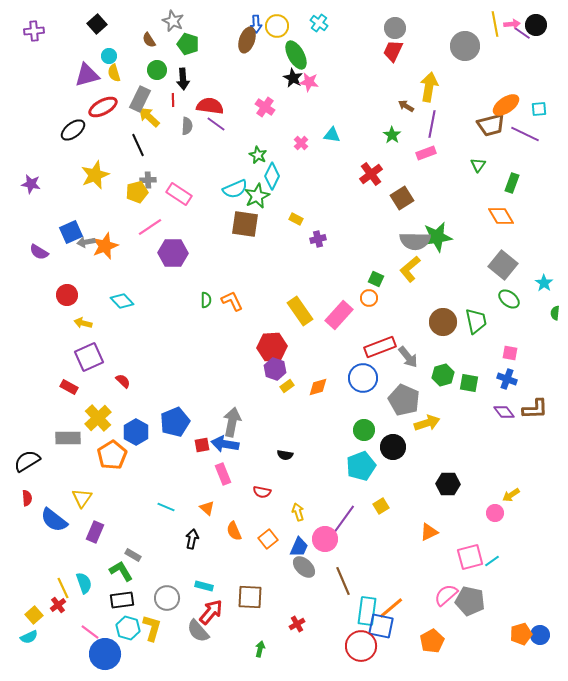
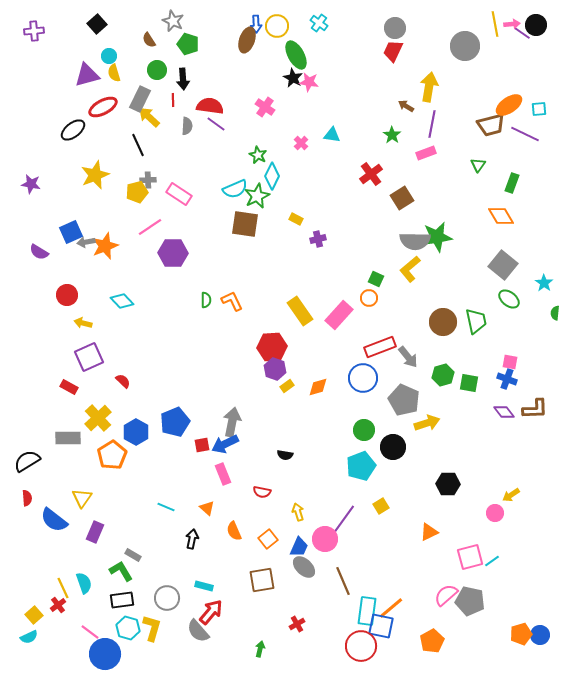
orange ellipse at (506, 105): moved 3 px right
pink square at (510, 353): moved 9 px down
blue arrow at (225, 444): rotated 36 degrees counterclockwise
brown square at (250, 597): moved 12 px right, 17 px up; rotated 12 degrees counterclockwise
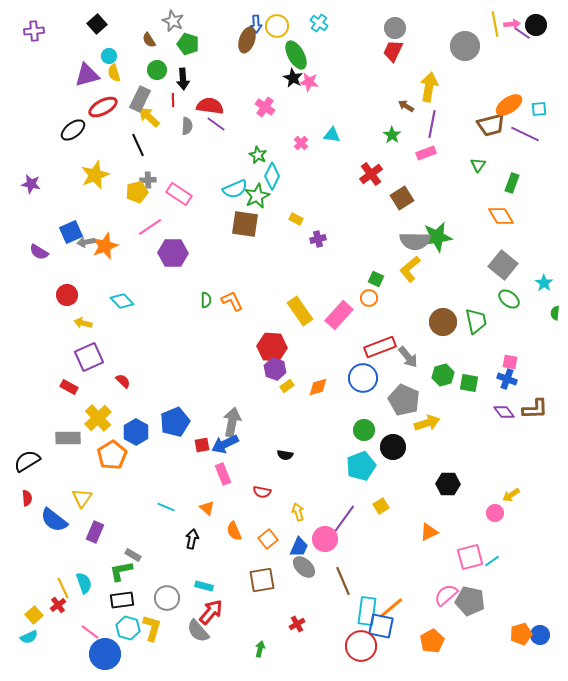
red hexagon at (272, 347): rotated 8 degrees clockwise
green L-shape at (121, 571): rotated 70 degrees counterclockwise
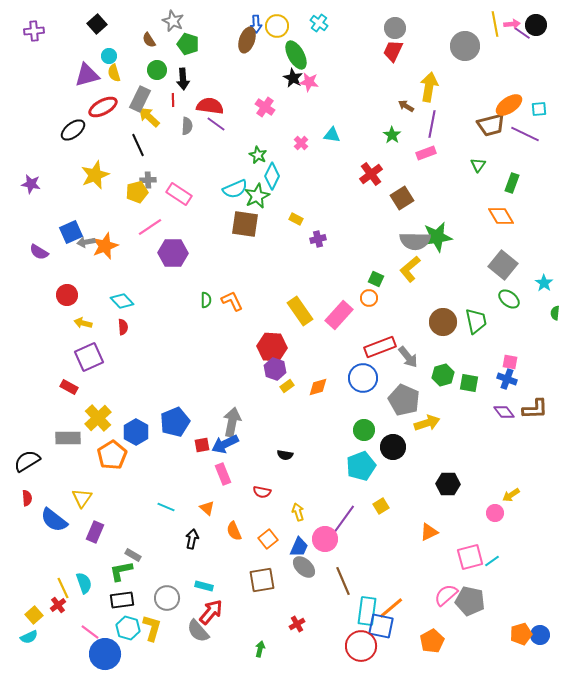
red semicircle at (123, 381): moved 54 px up; rotated 42 degrees clockwise
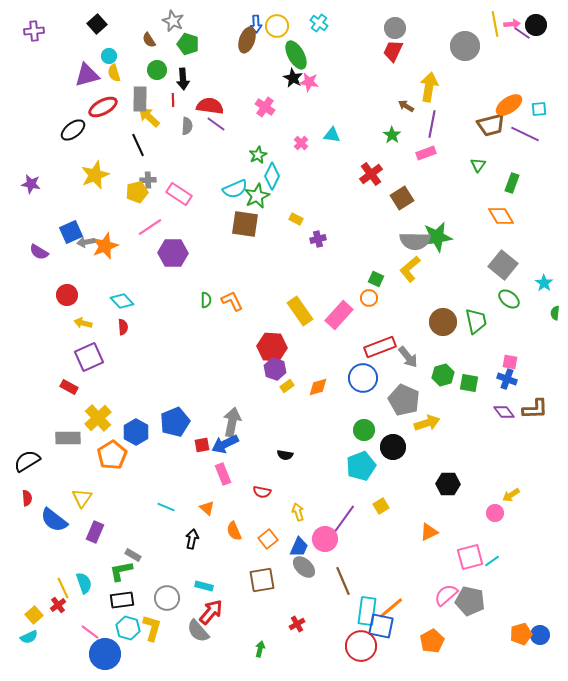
gray rectangle at (140, 99): rotated 25 degrees counterclockwise
green star at (258, 155): rotated 18 degrees clockwise
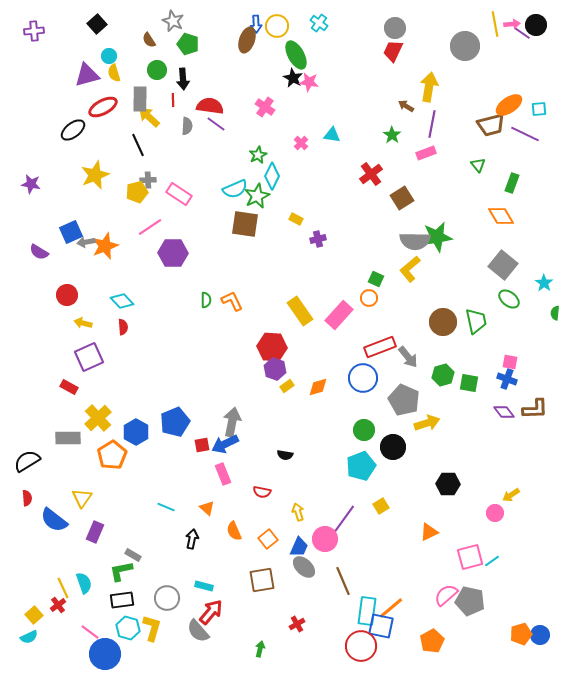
green triangle at (478, 165): rotated 14 degrees counterclockwise
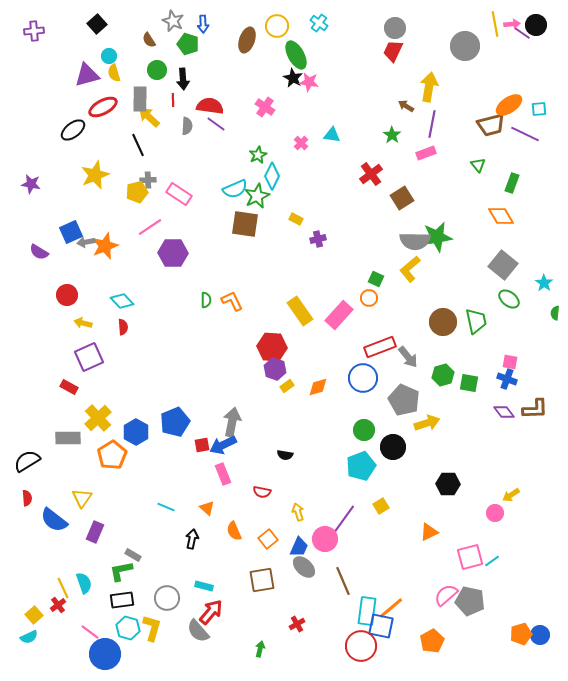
blue arrow at (256, 24): moved 53 px left
blue arrow at (225, 444): moved 2 px left, 1 px down
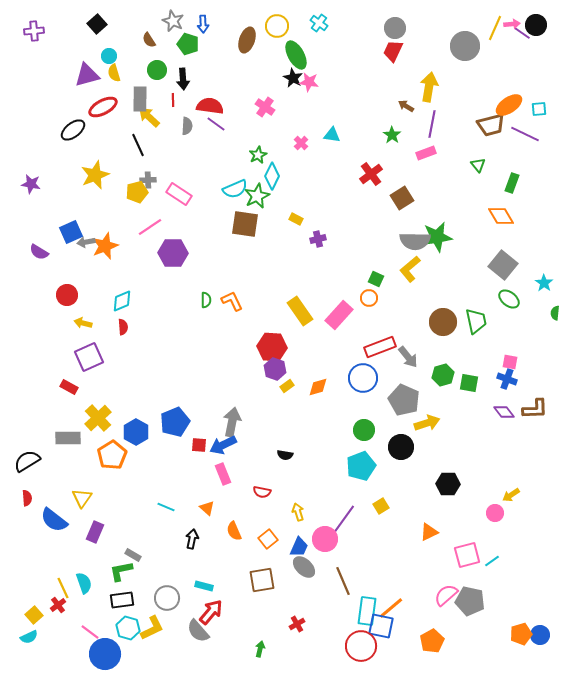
yellow line at (495, 24): moved 4 px down; rotated 35 degrees clockwise
cyan diamond at (122, 301): rotated 70 degrees counterclockwise
red square at (202, 445): moved 3 px left; rotated 14 degrees clockwise
black circle at (393, 447): moved 8 px right
pink square at (470, 557): moved 3 px left, 2 px up
yellow L-shape at (152, 628): rotated 48 degrees clockwise
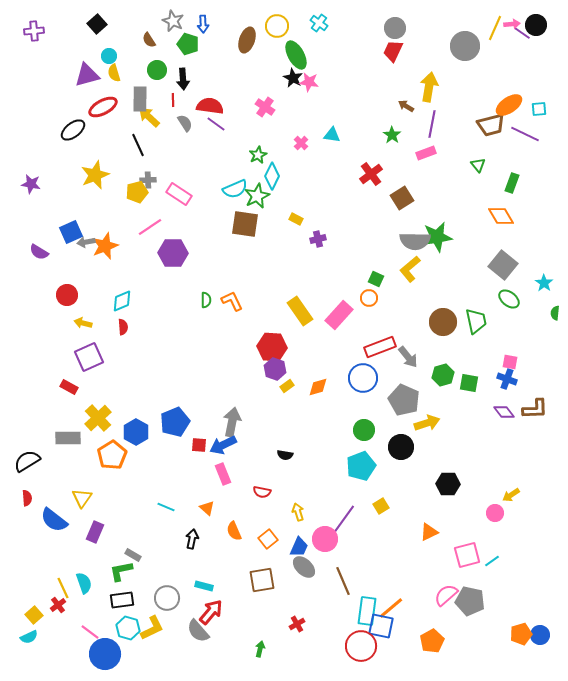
gray semicircle at (187, 126): moved 2 px left, 3 px up; rotated 36 degrees counterclockwise
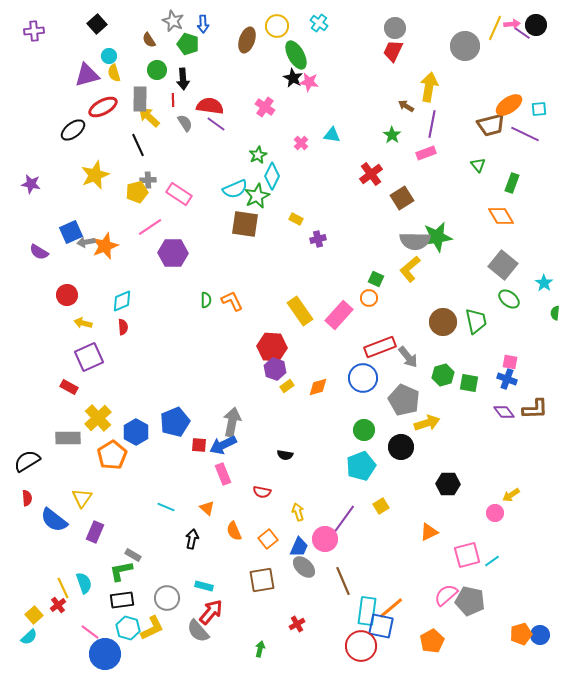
cyan semicircle at (29, 637): rotated 18 degrees counterclockwise
